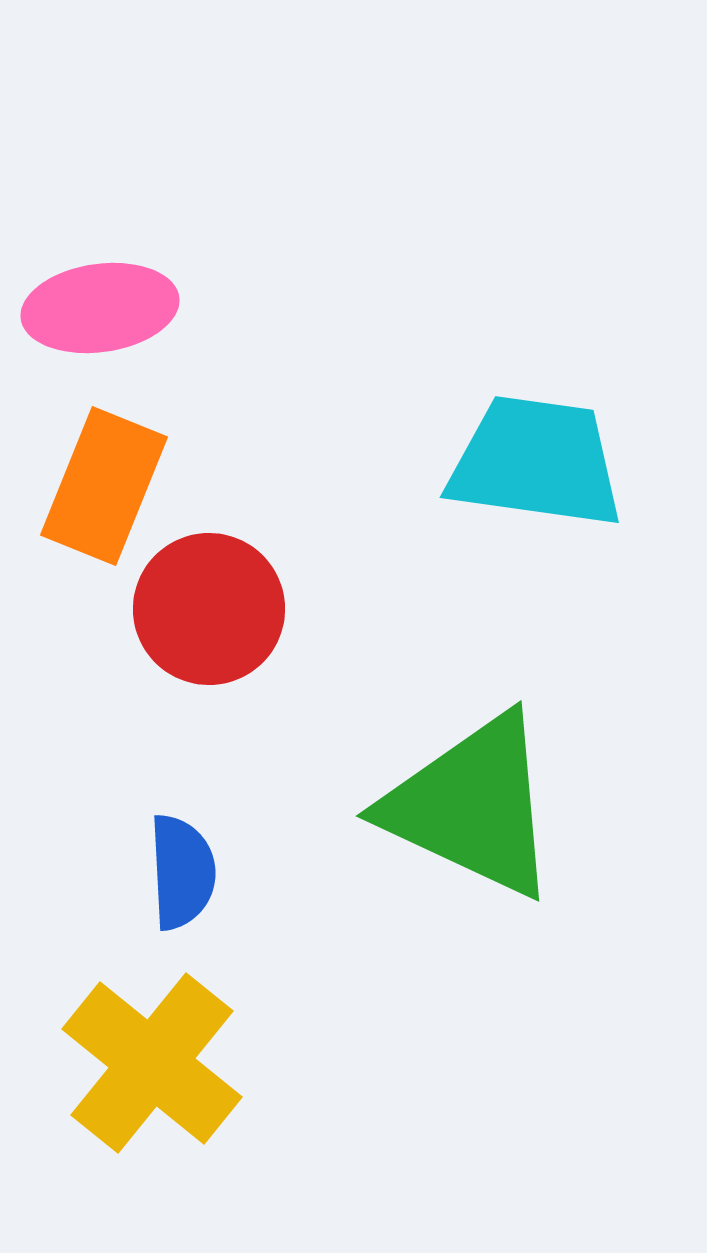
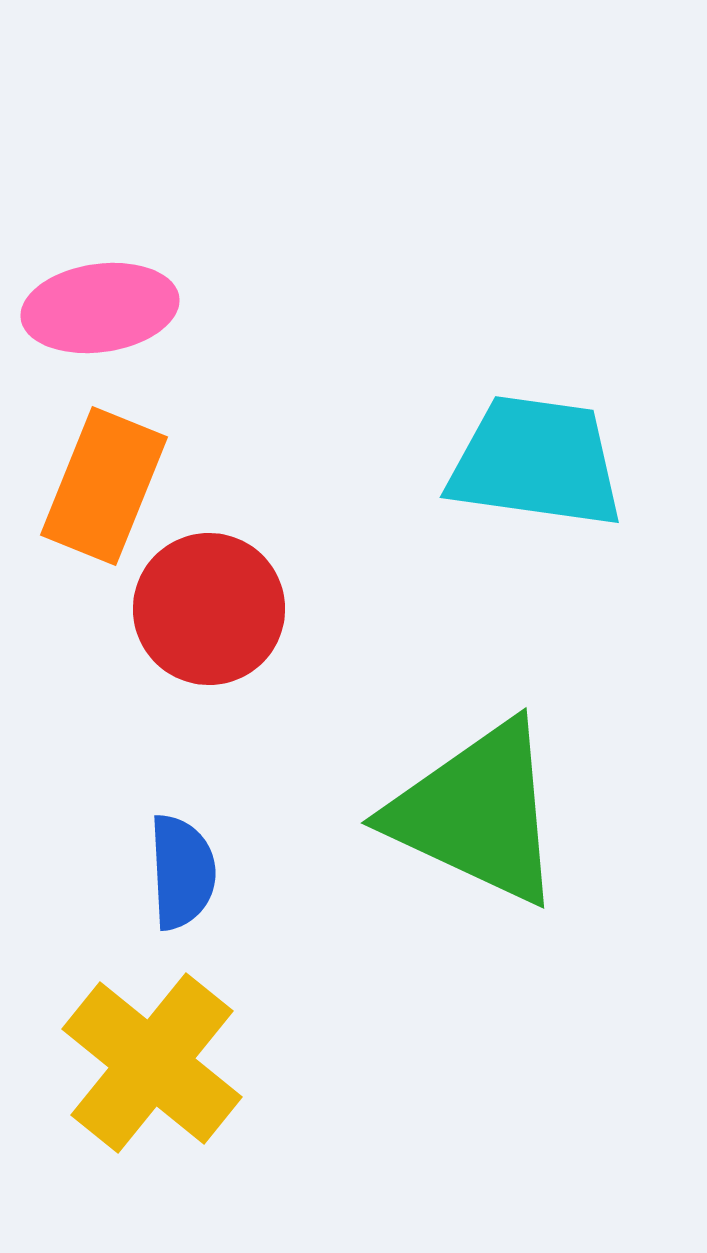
green triangle: moved 5 px right, 7 px down
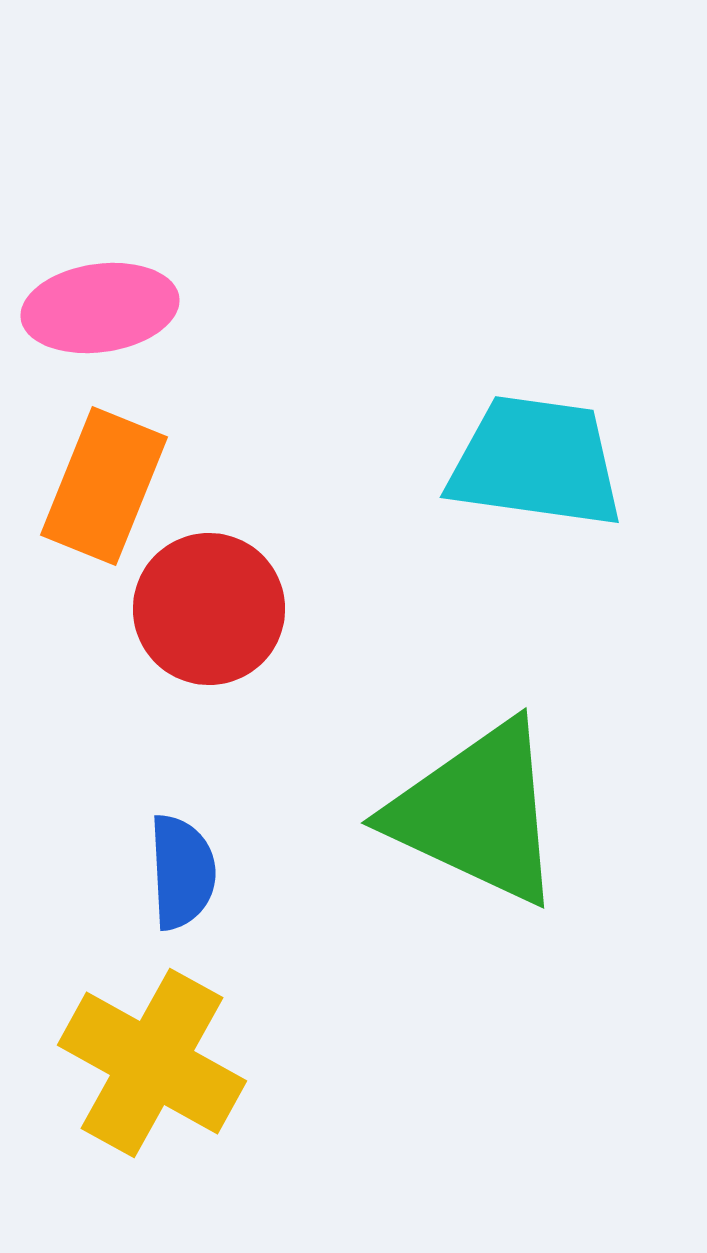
yellow cross: rotated 10 degrees counterclockwise
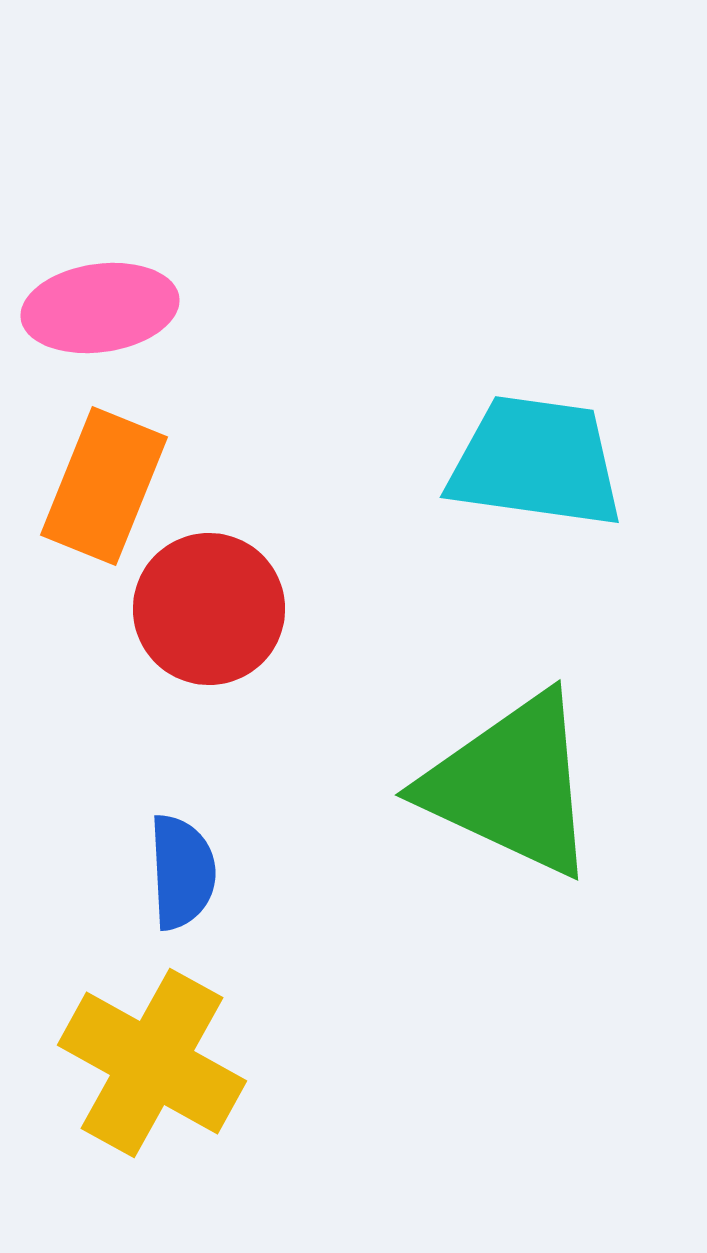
green triangle: moved 34 px right, 28 px up
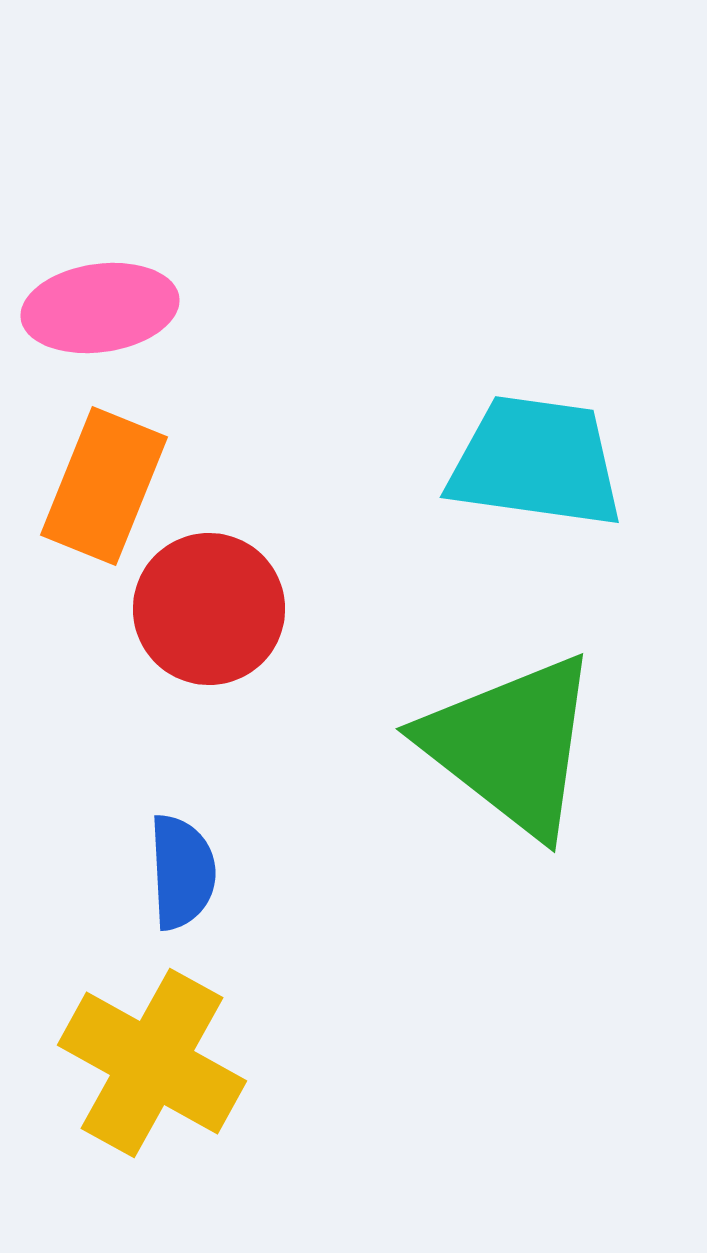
green triangle: moved 40 px up; rotated 13 degrees clockwise
